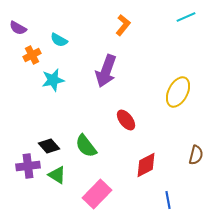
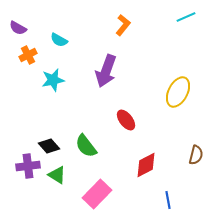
orange cross: moved 4 px left
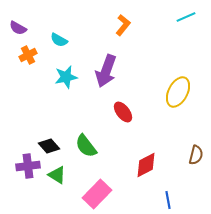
cyan star: moved 13 px right, 3 px up
red ellipse: moved 3 px left, 8 px up
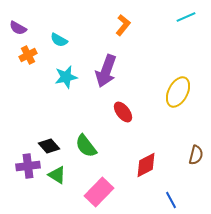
pink rectangle: moved 2 px right, 2 px up
blue line: moved 3 px right; rotated 18 degrees counterclockwise
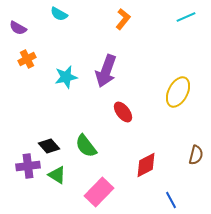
orange L-shape: moved 6 px up
cyan semicircle: moved 26 px up
orange cross: moved 1 px left, 4 px down
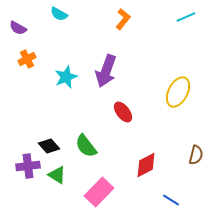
cyan star: rotated 10 degrees counterclockwise
blue line: rotated 30 degrees counterclockwise
